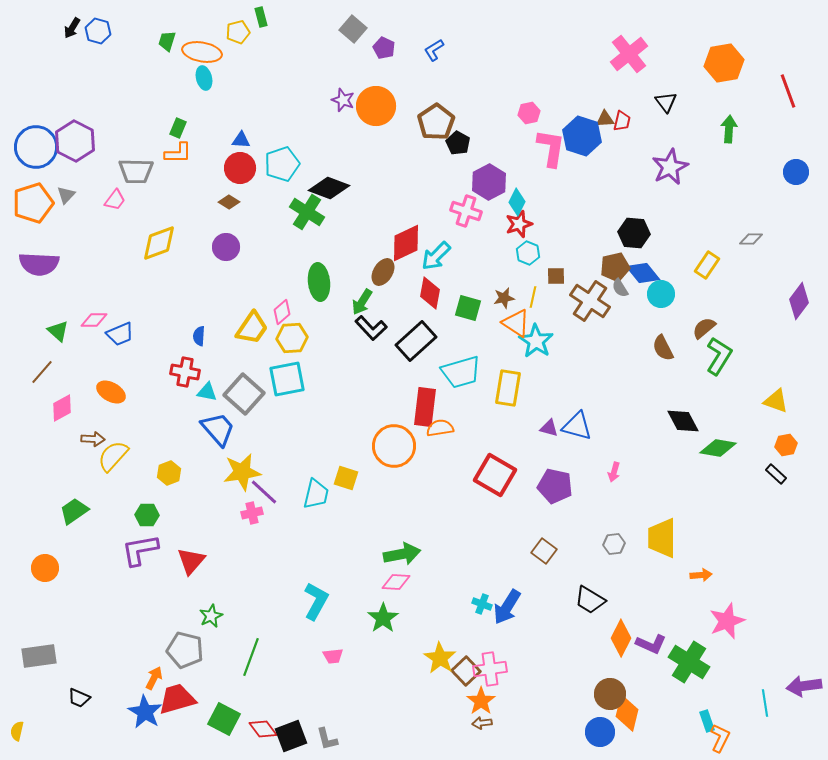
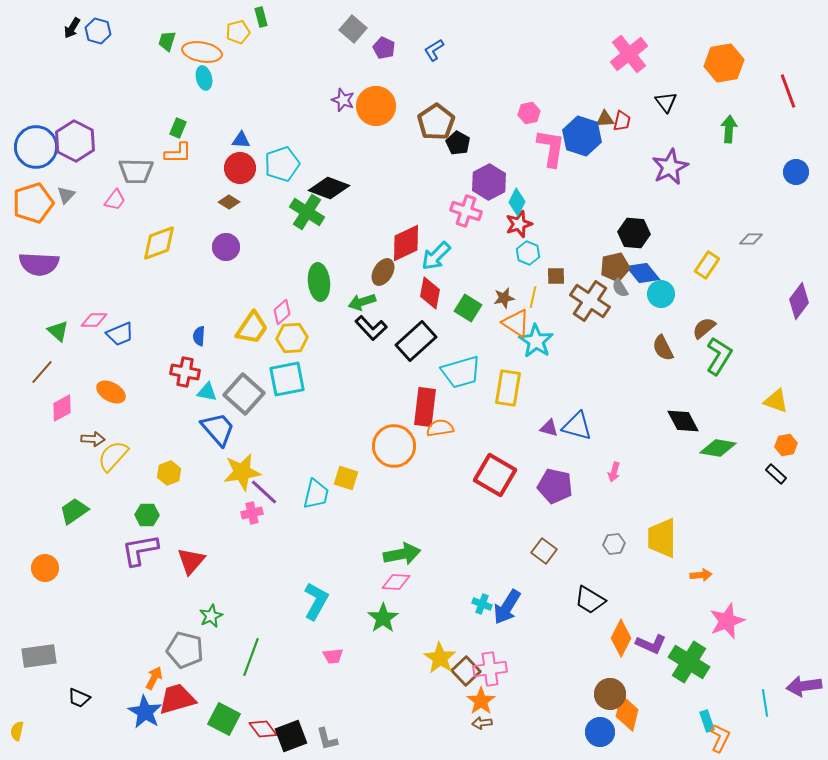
green arrow at (362, 302): rotated 40 degrees clockwise
green square at (468, 308): rotated 16 degrees clockwise
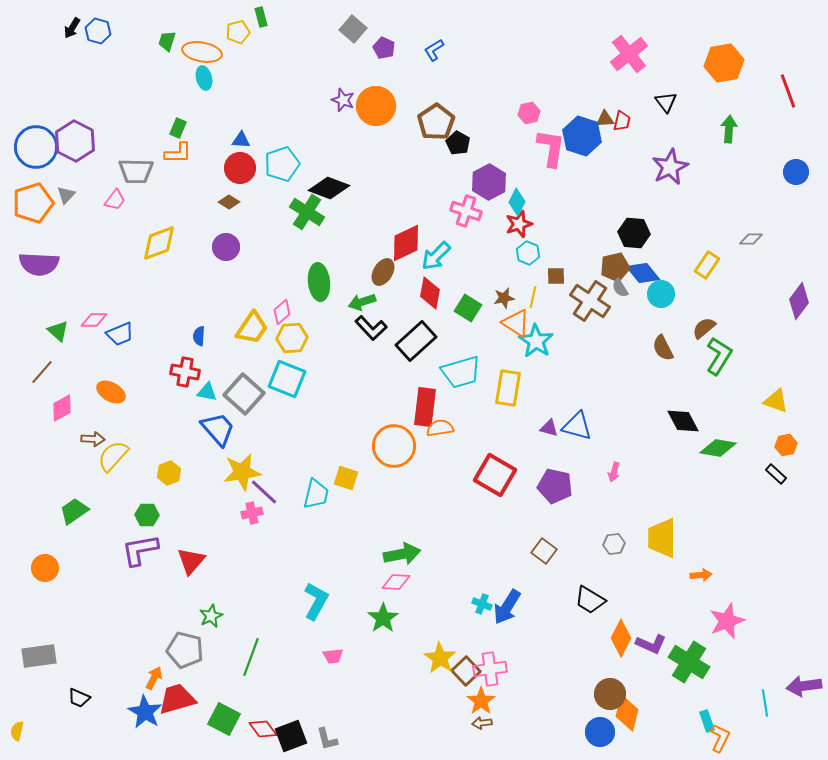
cyan square at (287, 379): rotated 33 degrees clockwise
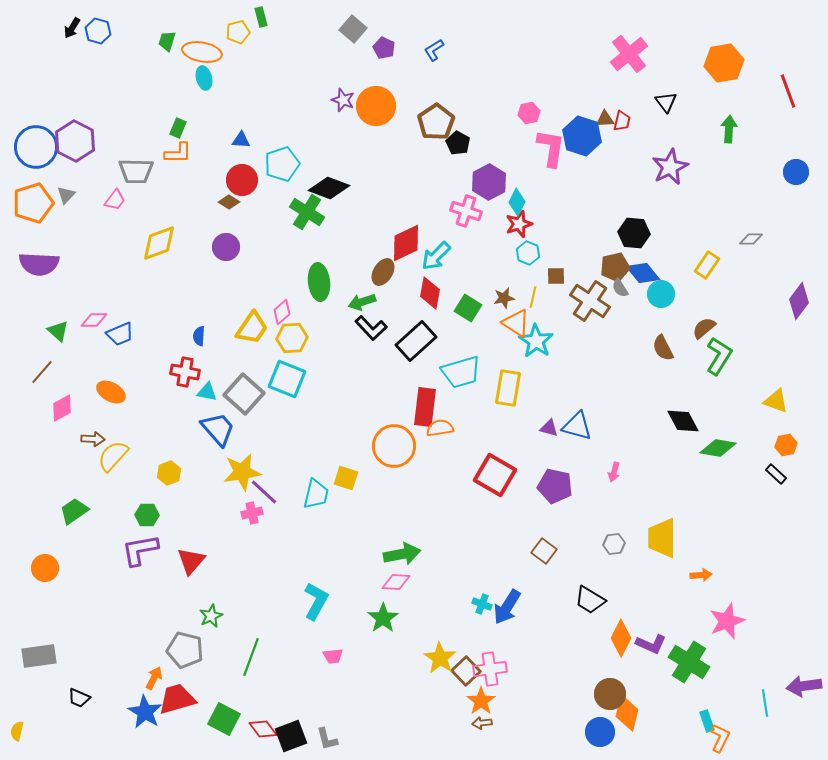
red circle at (240, 168): moved 2 px right, 12 px down
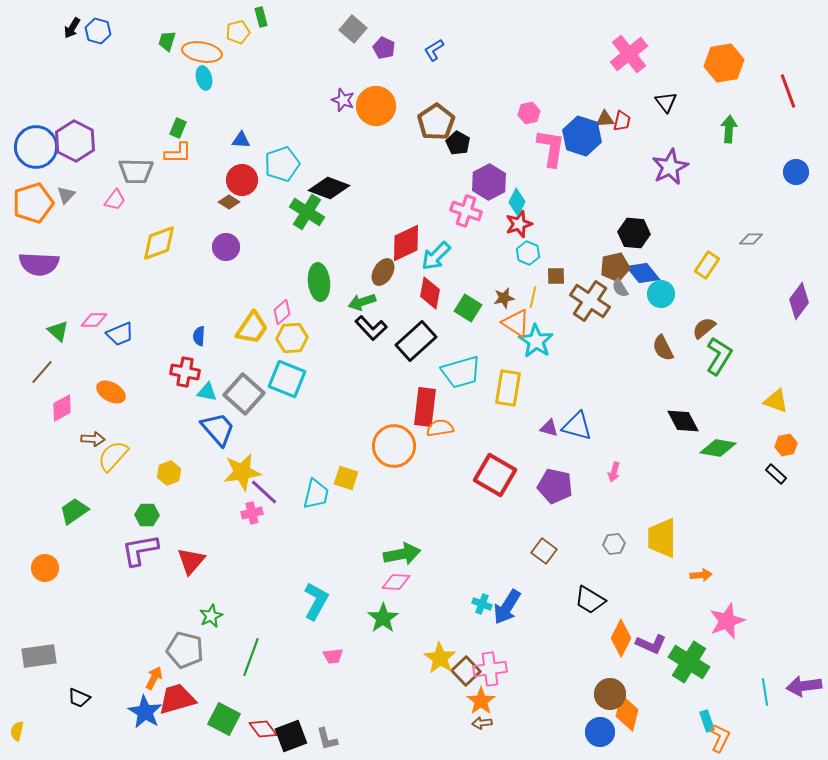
cyan line at (765, 703): moved 11 px up
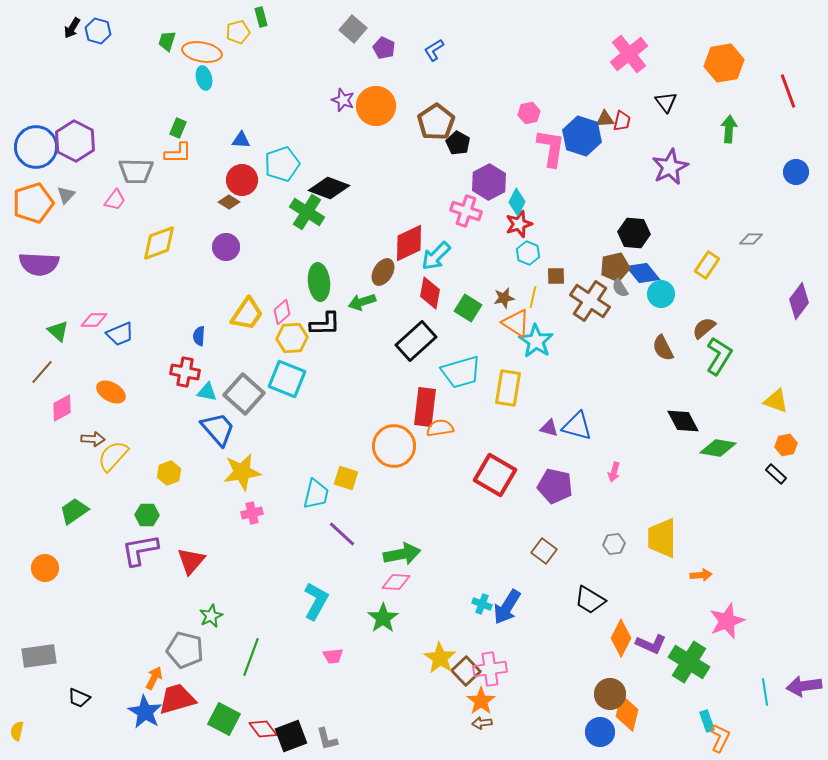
red diamond at (406, 243): moved 3 px right
yellow trapezoid at (252, 328): moved 5 px left, 14 px up
black L-shape at (371, 328): moved 46 px left, 4 px up; rotated 48 degrees counterclockwise
purple line at (264, 492): moved 78 px right, 42 px down
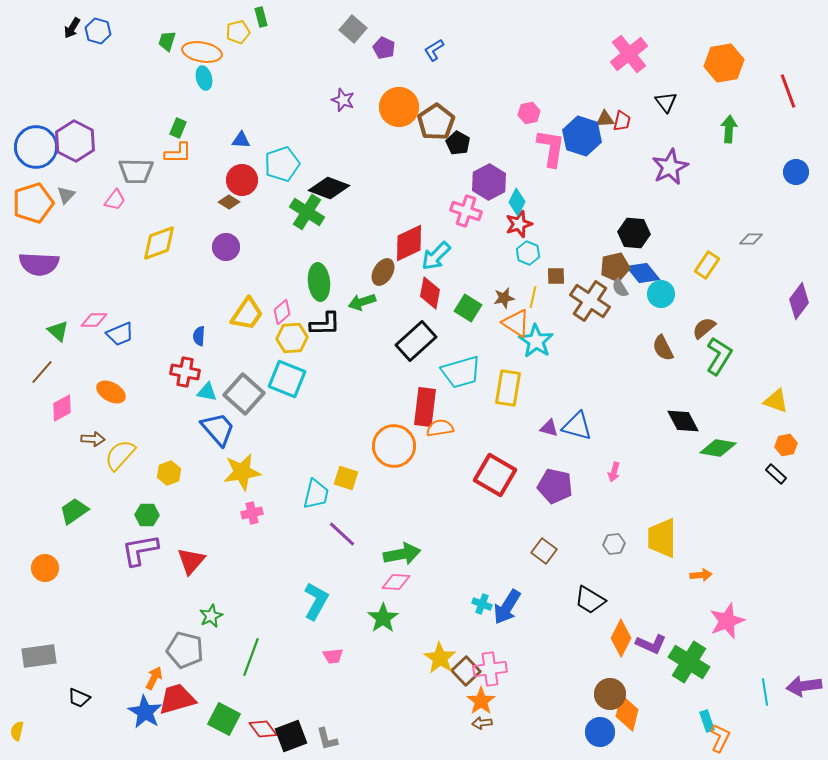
orange circle at (376, 106): moved 23 px right, 1 px down
yellow semicircle at (113, 456): moved 7 px right, 1 px up
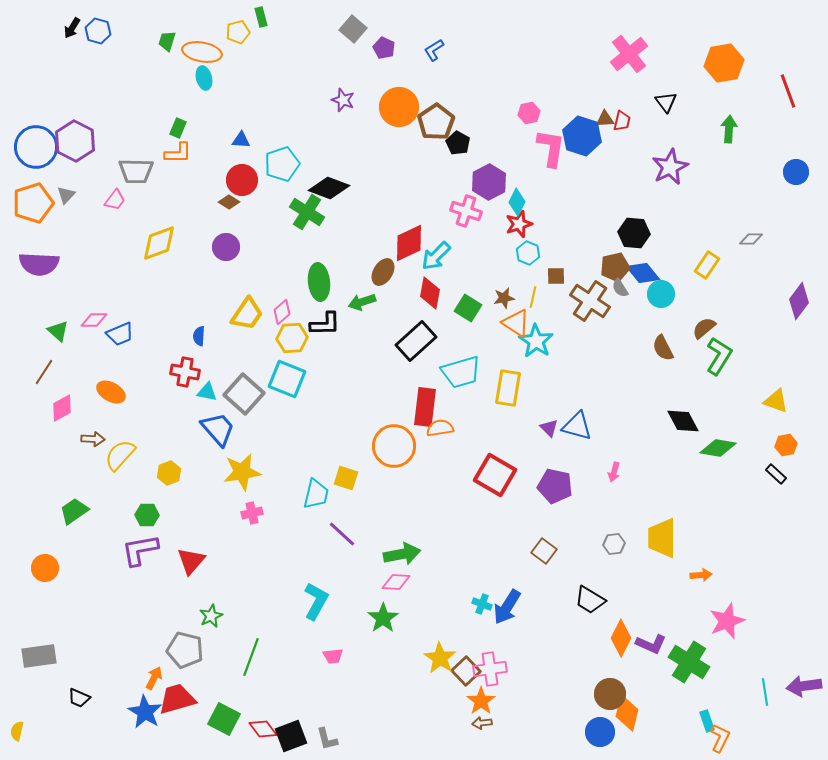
brown line at (42, 372): moved 2 px right; rotated 8 degrees counterclockwise
purple triangle at (549, 428): rotated 30 degrees clockwise
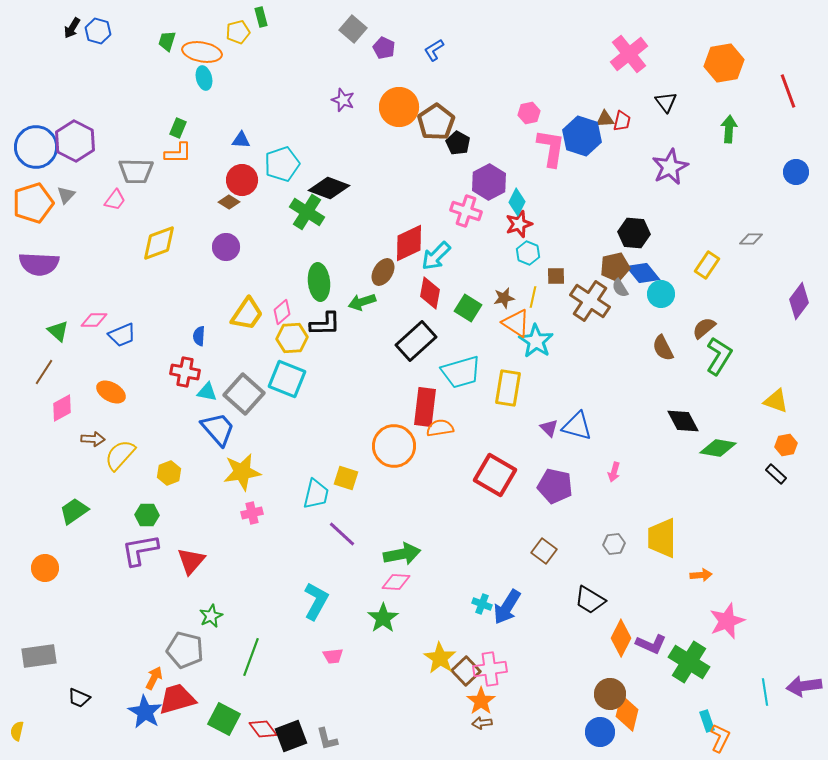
blue trapezoid at (120, 334): moved 2 px right, 1 px down
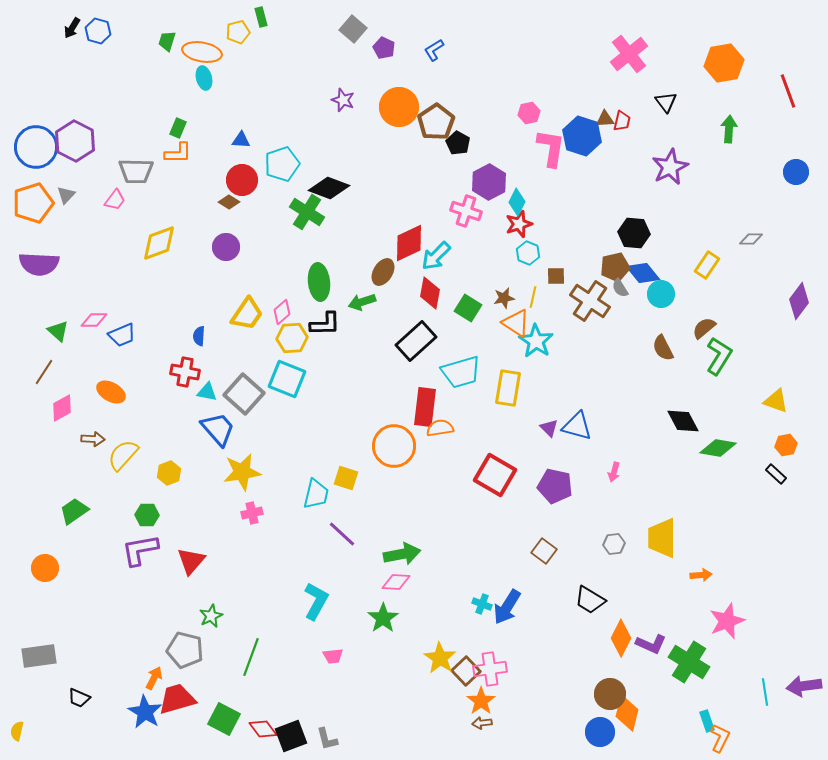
yellow semicircle at (120, 455): moved 3 px right
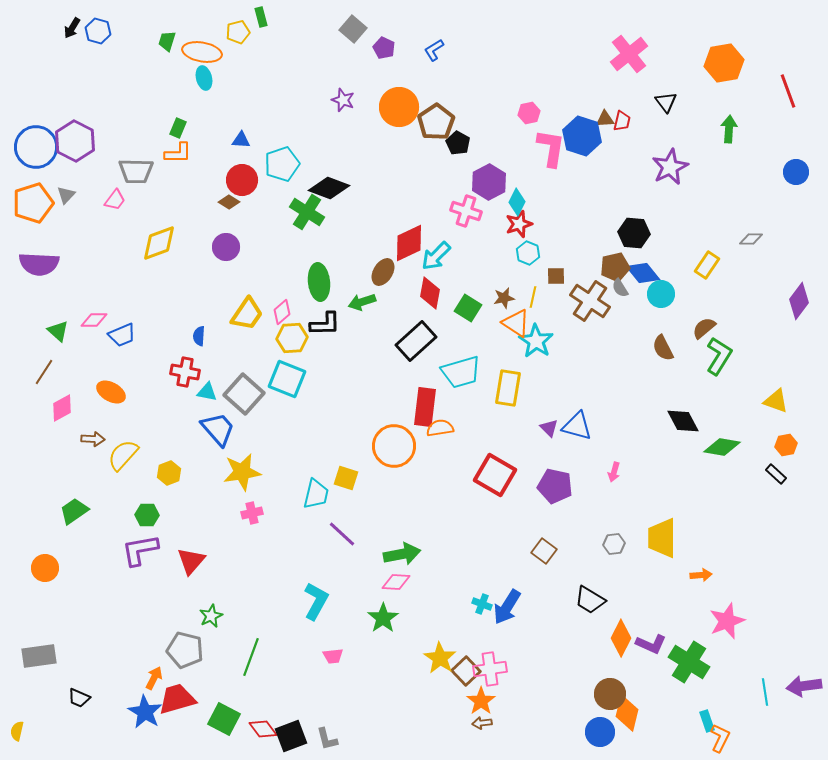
green diamond at (718, 448): moved 4 px right, 1 px up
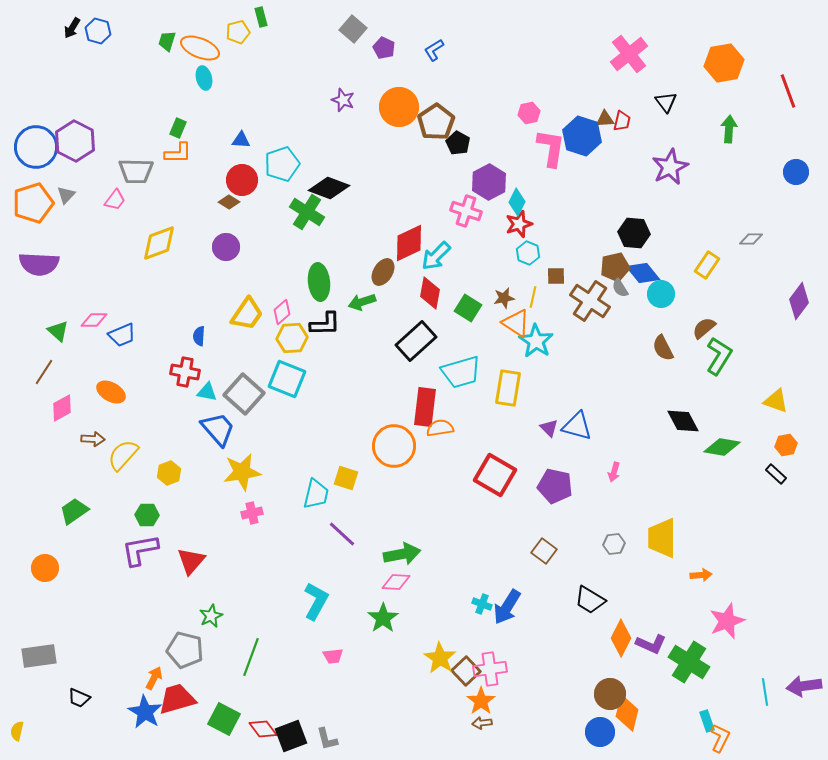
orange ellipse at (202, 52): moved 2 px left, 4 px up; rotated 12 degrees clockwise
